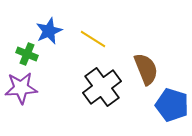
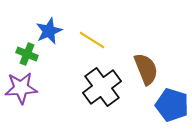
yellow line: moved 1 px left, 1 px down
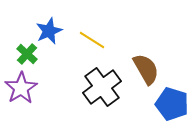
green cross: rotated 20 degrees clockwise
brown semicircle: rotated 8 degrees counterclockwise
purple star: rotated 28 degrees counterclockwise
blue pentagon: moved 1 px up
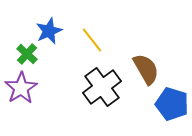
yellow line: rotated 20 degrees clockwise
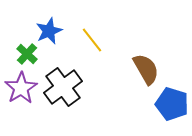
black cross: moved 39 px left
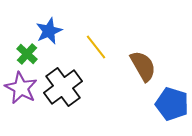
yellow line: moved 4 px right, 7 px down
brown semicircle: moved 3 px left, 3 px up
purple star: rotated 12 degrees counterclockwise
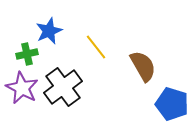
green cross: rotated 35 degrees clockwise
purple star: moved 1 px right
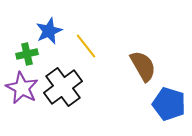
yellow line: moved 10 px left, 1 px up
blue pentagon: moved 3 px left
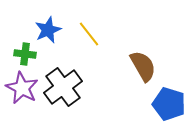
blue star: moved 1 px left, 1 px up
yellow line: moved 3 px right, 12 px up
green cross: moved 2 px left; rotated 20 degrees clockwise
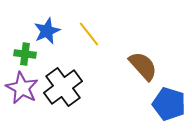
blue star: moved 1 px left, 1 px down
brown semicircle: rotated 12 degrees counterclockwise
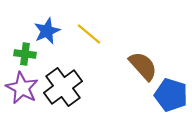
yellow line: rotated 12 degrees counterclockwise
blue pentagon: moved 2 px right, 9 px up
